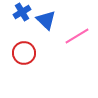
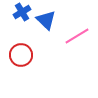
red circle: moved 3 px left, 2 px down
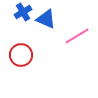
blue cross: moved 1 px right
blue triangle: moved 1 px up; rotated 20 degrees counterclockwise
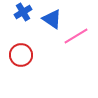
blue triangle: moved 6 px right; rotated 10 degrees clockwise
pink line: moved 1 px left
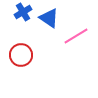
blue triangle: moved 3 px left, 1 px up
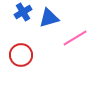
blue triangle: rotated 50 degrees counterclockwise
pink line: moved 1 px left, 2 px down
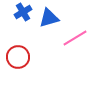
red circle: moved 3 px left, 2 px down
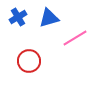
blue cross: moved 5 px left, 5 px down
red circle: moved 11 px right, 4 px down
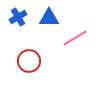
blue triangle: rotated 15 degrees clockwise
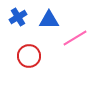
blue triangle: moved 2 px down
red circle: moved 5 px up
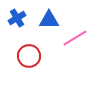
blue cross: moved 1 px left, 1 px down
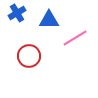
blue cross: moved 5 px up
